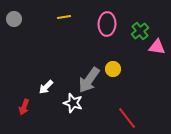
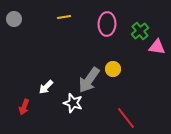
red line: moved 1 px left
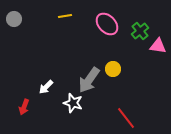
yellow line: moved 1 px right, 1 px up
pink ellipse: rotated 45 degrees counterclockwise
pink triangle: moved 1 px right, 1 px up
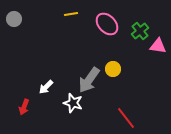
yellow line: moved 6 px right, 2 px up
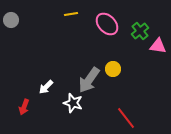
gray circle: moved 3 px left, 1 px down
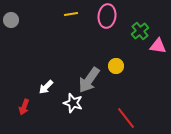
pink ellipse: moved 8 px up; rotated 50 degrees clockwise
yellow circle: moved 3 px right, 3 px up
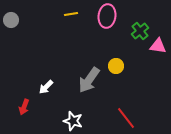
white star: moved 18 px down
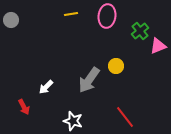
pink triangle: rotated 30 degrees counterclockwise
red arrow: rotated 49 degrees counterclockwise
red line: moved 1 px left, 1 px up
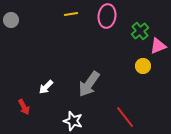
yellow circle: moved 27 px right
gray arrow: moved 4 px down
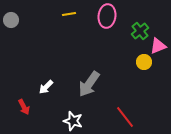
yellow line: moved 2 px left
yellow circle: moved 1 px right, 4 px up
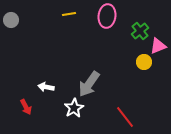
white arrow: rotated 56 degrees clockwise
red arrow: moved 2 px right
white star: moved 1 px right, 13 px up; rotated 24 degrees clockwise
